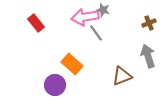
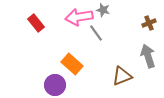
pink arrow: moved 6 px left
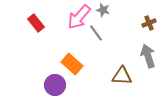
pink arrow: rotated 40 degrees counterclockwise
brown triangle: rotated 25 degrees clockwise
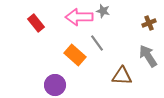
gray star: moved 1 px down
pink arrow: rotated 48 degrees clockwise
gray line: moved 1 px right, 10 px down
gray arrow: rotated 15 degrees counterclockwise
orange rectangle: moved 3 px right, 9 px up
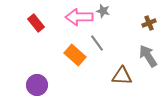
purple circle: moved 18 px left
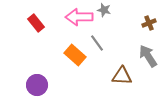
gray star: moved 1 px right, 1 px up
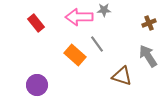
gray star: rotated 16 degrees counterclockwise
gray line: moved 1 px down
brown triangle: rotated 15 degrees clockwise
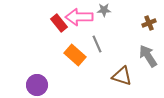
red rectangle: moved 23 px right
gray line: rotated 12 degrees clockwise
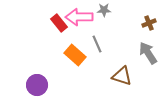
gray arrow: moved 3 px up
